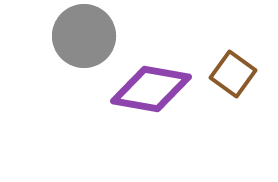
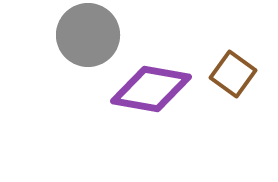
gray circle: moved 4 px right, 1 px up
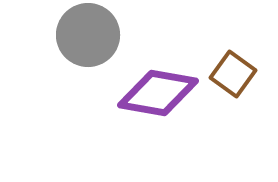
purple diamond: moved 7 px right, 4 px down
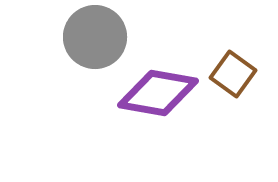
gray circle: moved 7 px right, 2 px down
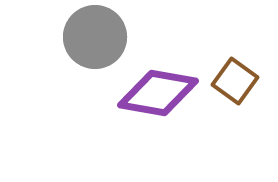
brown square: moved 2 px right, 7 px down
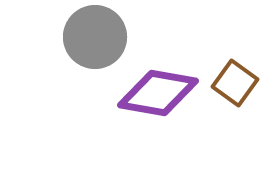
brown square: moved 2 px down
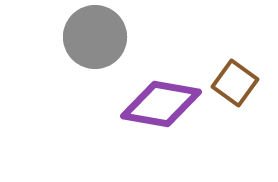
purple diamond: moved 3 px right, 11 px down
